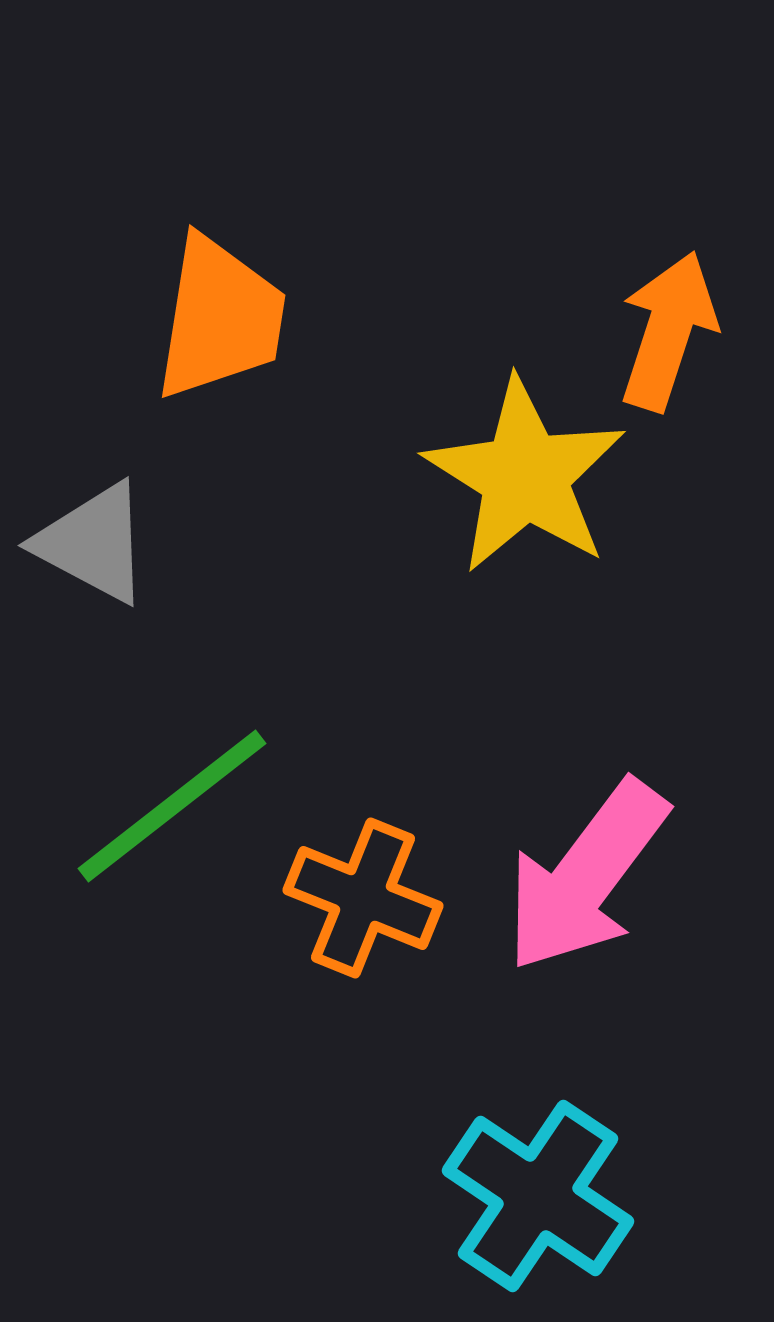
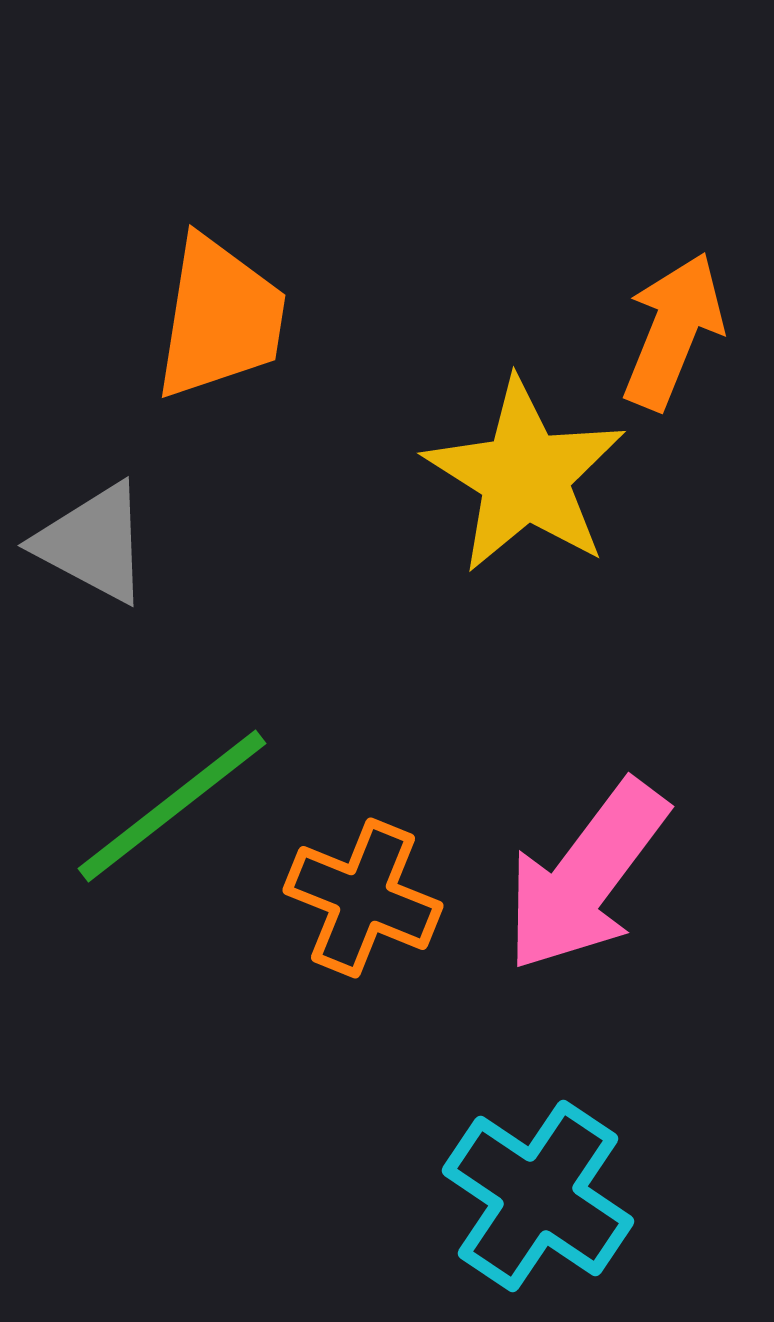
orange arrow: moved 5 px right; rotated 4 degrees clockwise
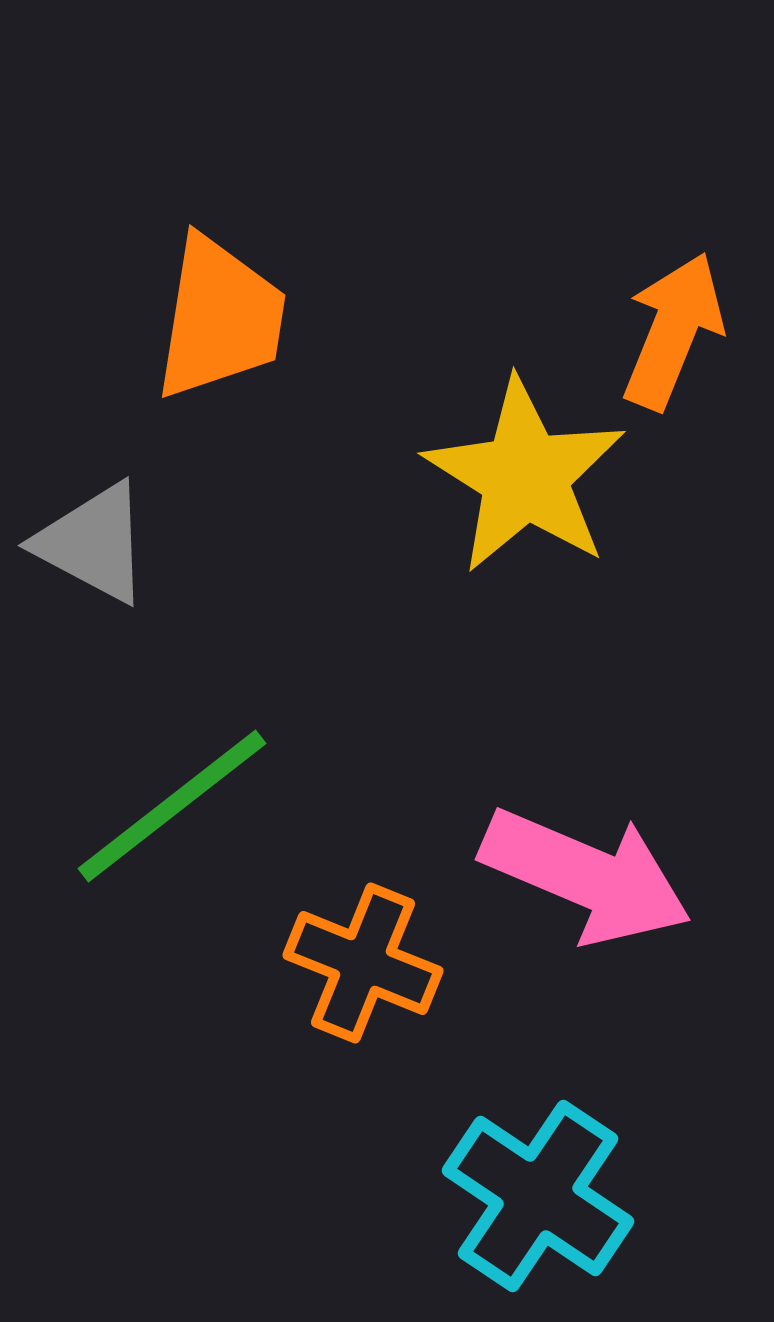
pink arrow: rotated 104 degrees counterclockwise
orange cross: moved 65 px down
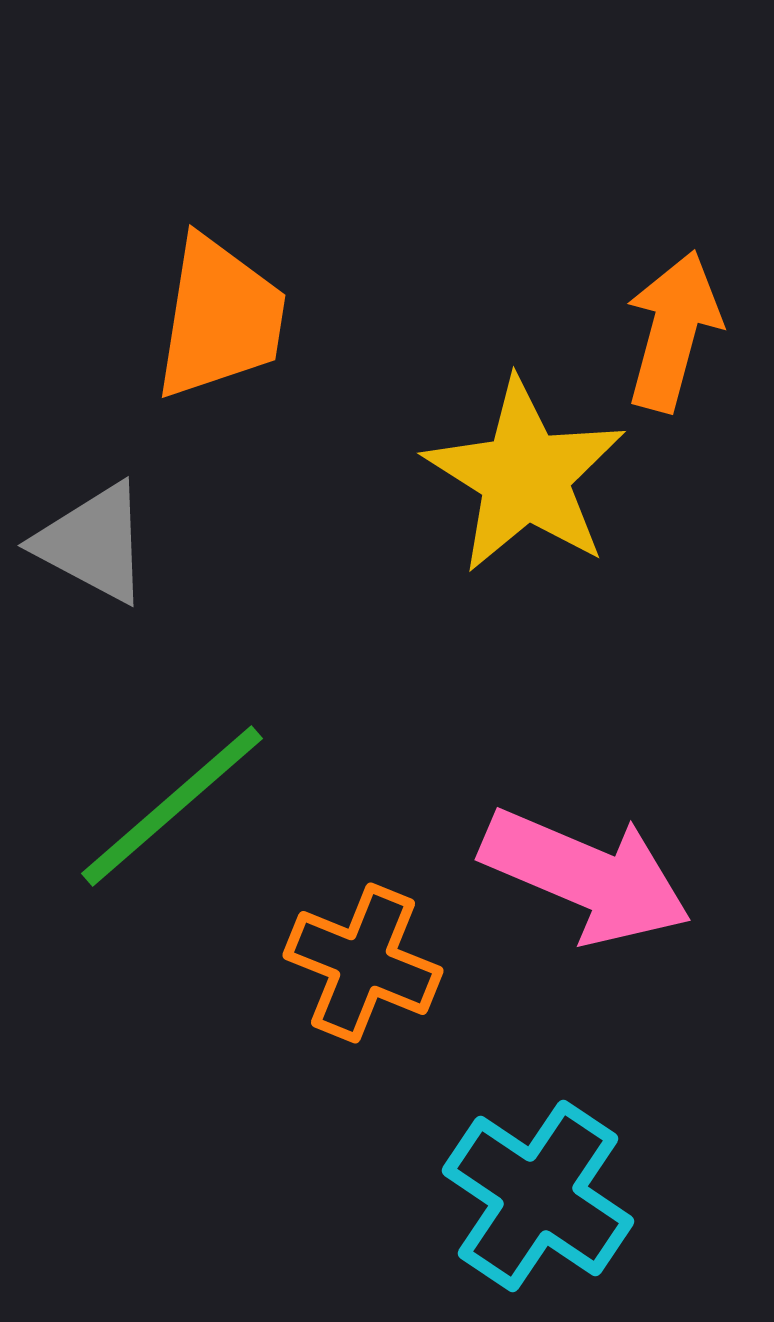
orange arrow: rotated 7 degrees counterclockwise
green line: rotated 3 degrees counterclockwise
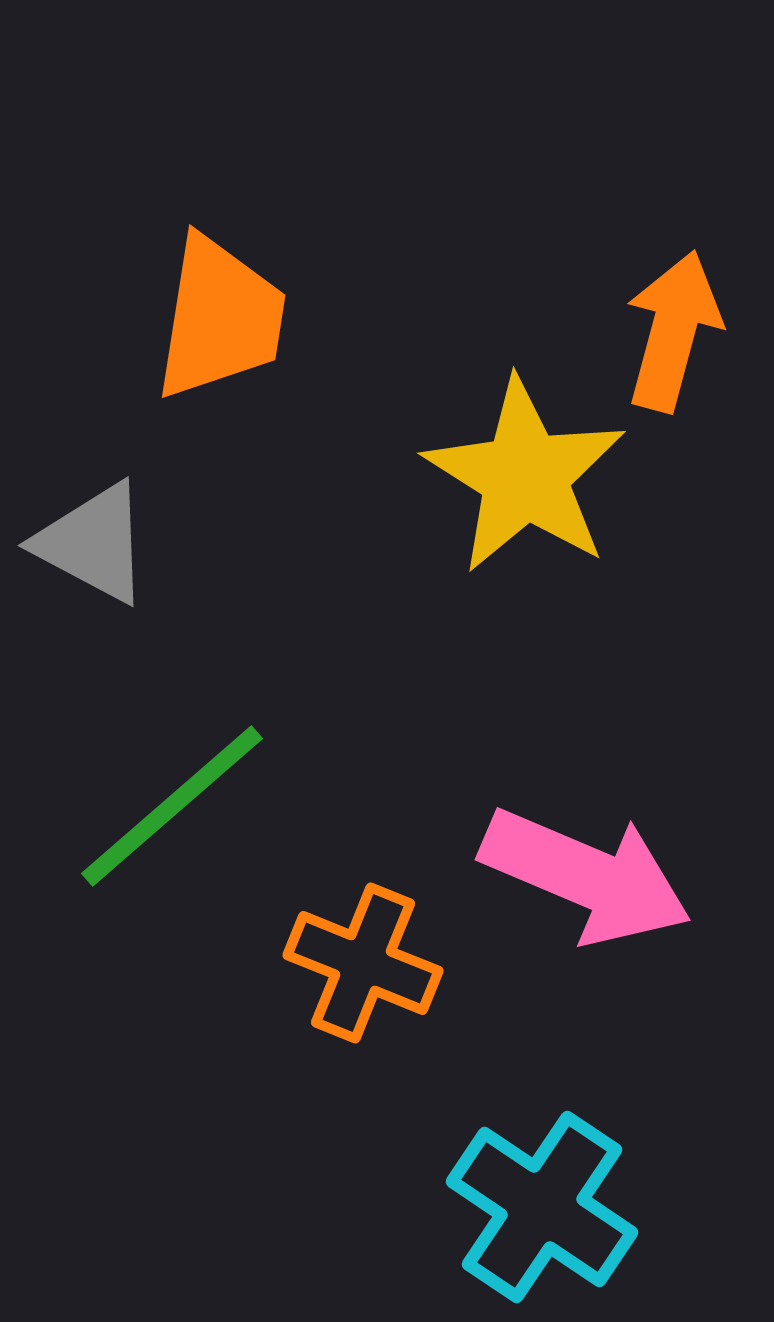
cyan cross: moved 4 px right, 11 px down
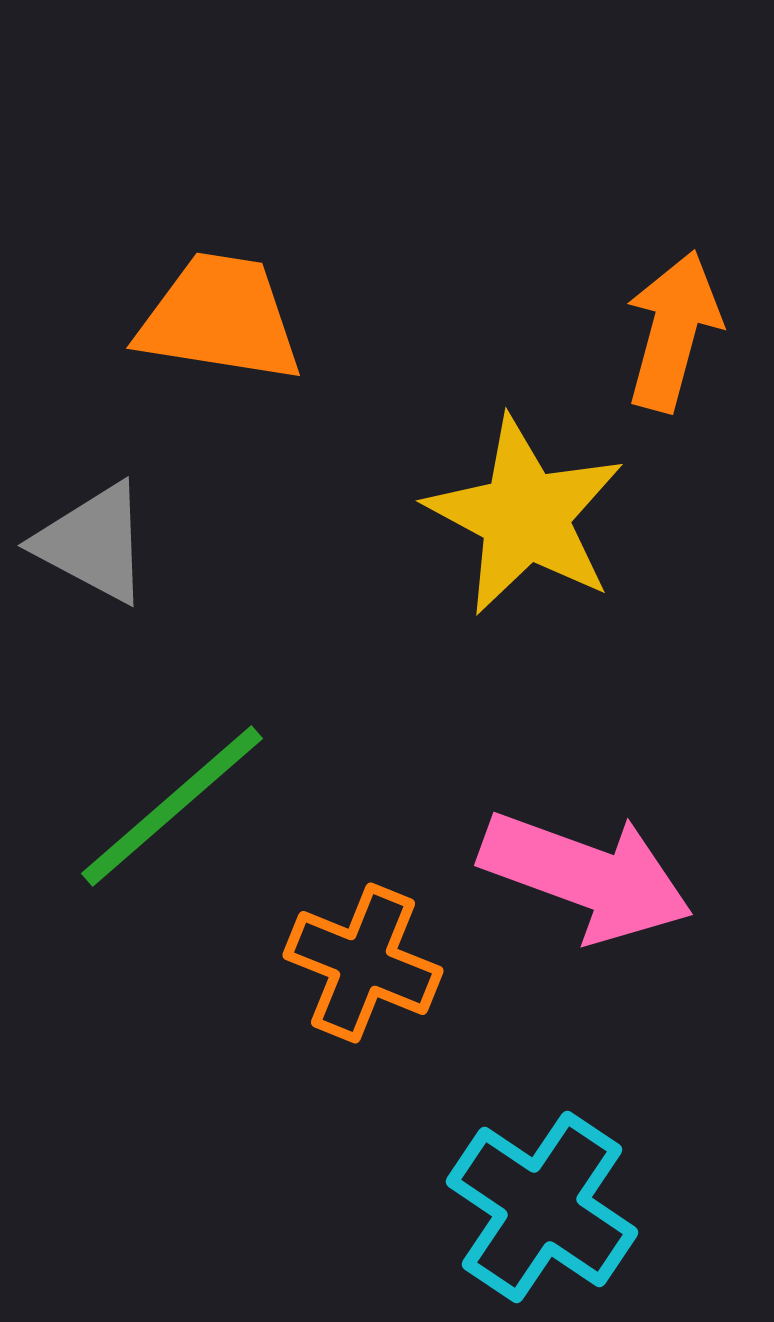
orange trapezoid: rotated 90 degrees counterclockwise
yellow star: moved 40 px down; rotated 4 degrees counterclockwise
pink arrow: rotated 3 degrees counterclockwise
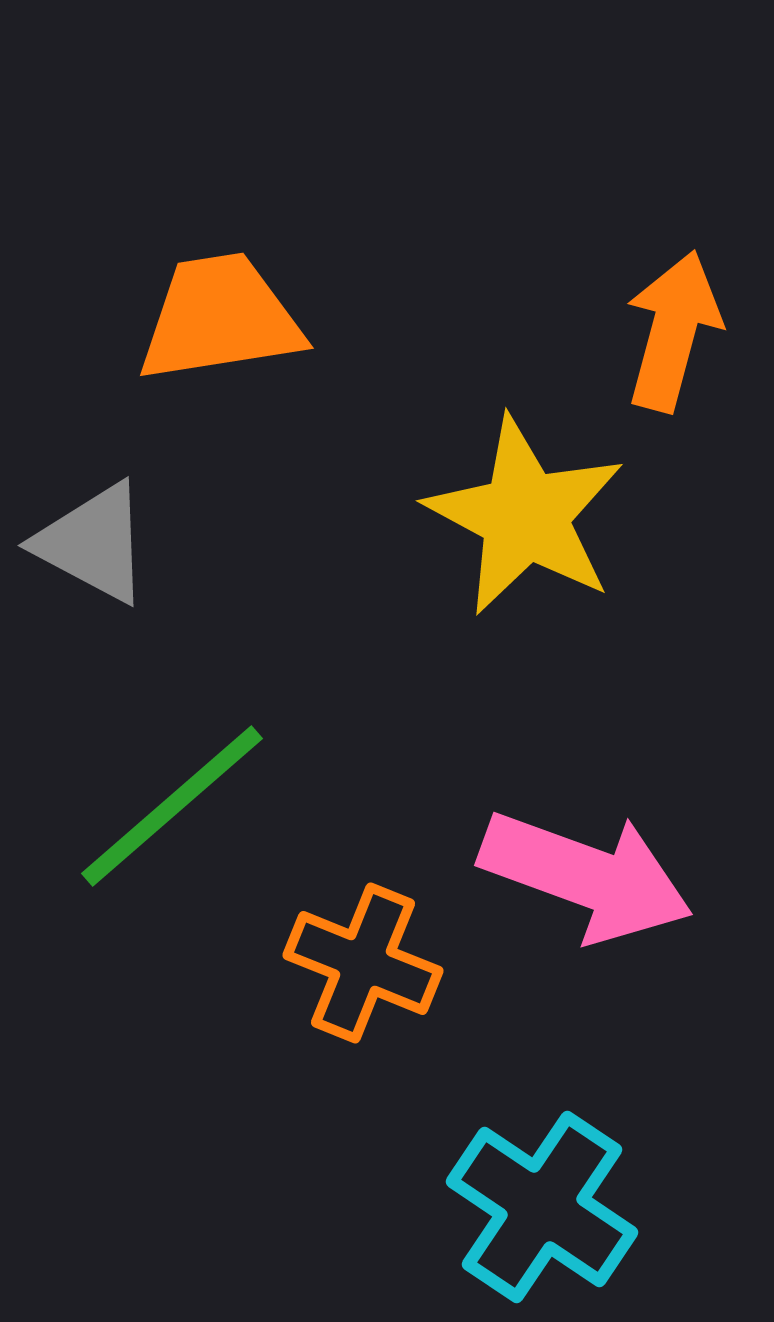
orange trapezoid: rotated 18 degrees counterclockwise
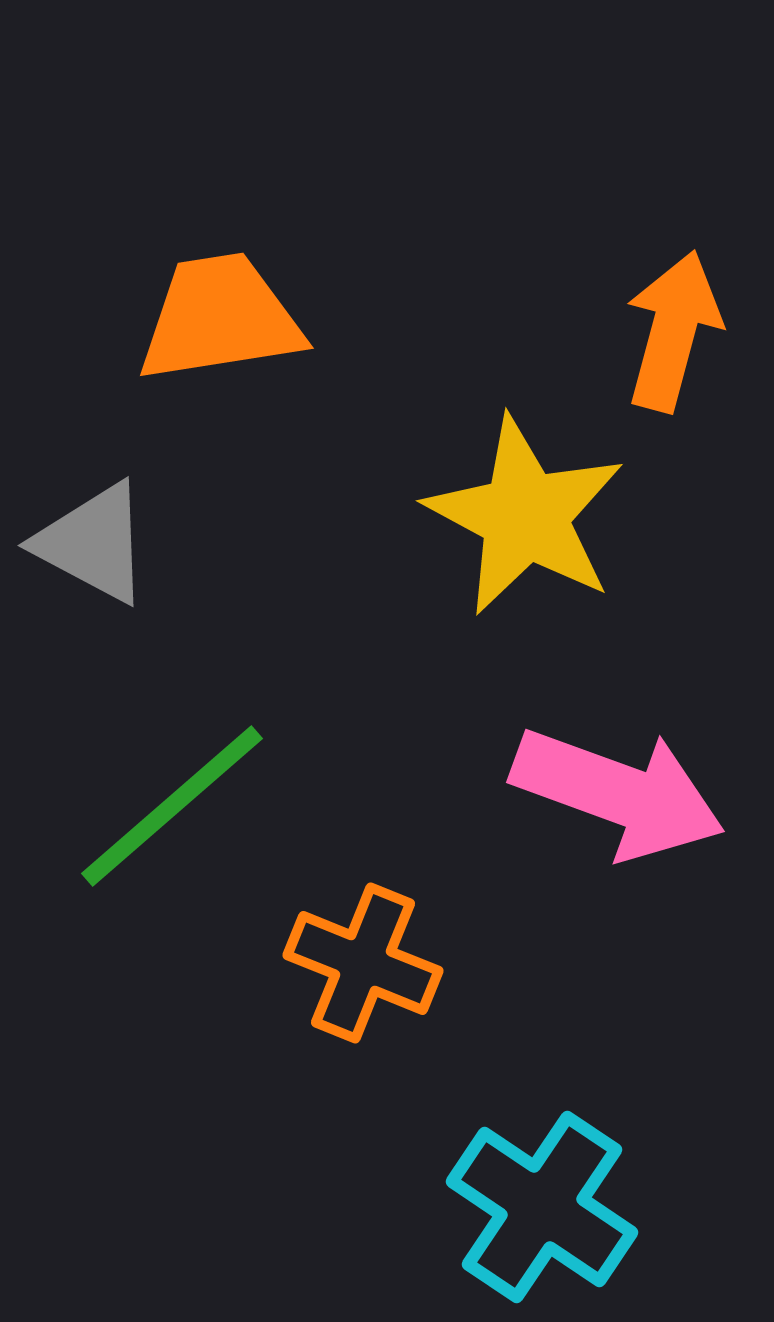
pink arrow: moved 32 px right, 83 px up
